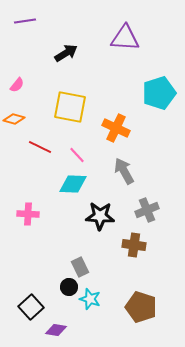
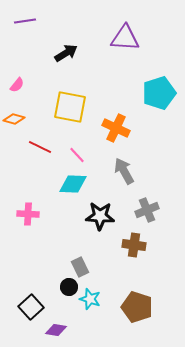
brown pentagon: moved 4 px left
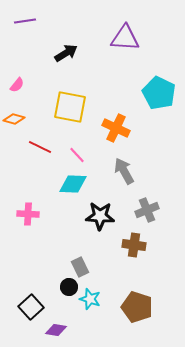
cyan pentagon: rotated 28 degrees counterclockwise
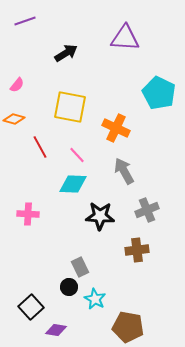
purple line: rotated 10 degrees counterclockwise
red line: rotated 35 degrees clockwise
brown cross: moved 3 px right, 5 px down; rotated 15 degrees counterclockwise
cyan star: moved 5 px right; rotated 10 degrees clockwise
brown pentagon: moved 9 px left, 20 px down; rotated 8 degrees counterclockwise
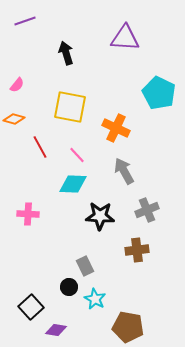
black arrow: rotated 75 degrees counterclockwise
gray rectangle: moved 5 px right, 1 px up
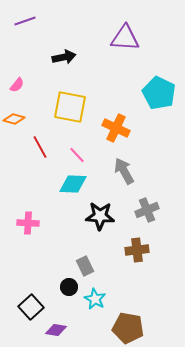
black arrow: moved 2 px left, 4 px down; rotated 95 degrees clockwise
pink cross: moved 9 px down
brown pentagon: moved 1 px down
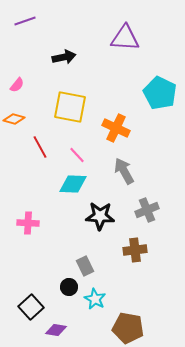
cyan pentagon: moved 1 px right
brown cross: moved 2 px left
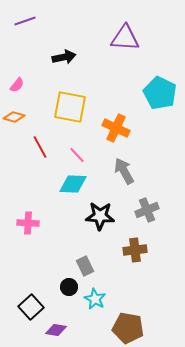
orange diamond: moved 2 px up
